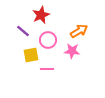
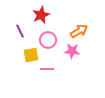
purple line: moved 3 px left; rotated 24 degrees clockwise
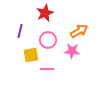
red star: moved 4 px right, 2 px up
purple line: rotated 40 degrees clockwise
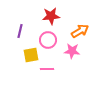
red star: moved 6 px right, 3 px down; rotated 18 degrees clockwise
orange arrow: moved 1 px right
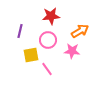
pink line: rotated 56 degrees clockwise
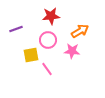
purple line: moved 4 px left, 2 px up; rotated 56 degrees clockwise
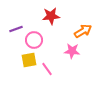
orange arrow: moved 3 px right
pink circle: moved 14 px left
yellow square: moved 2 px left, 5 px down
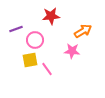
pink circle: moved 1 px right
yellow square: moved 1 px right
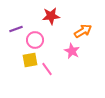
pink star: rotated 21 degrees clockwise
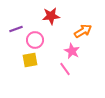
pink line: moved 18 px right
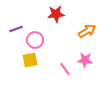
red star: moved 5 px right, 2 px up
orange arrow: moved 4 px right
pink star: moved 13 px right, 9 px down; rotated 21 degrees counterclockwise
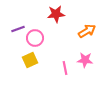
purple line: moved 2 px right
pink circle: moved 2 px up
yellow square: rotated 14 degrees counterclockwise
pink line: moved 1 px up; rotated 24 degrees clockwise
